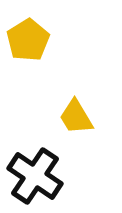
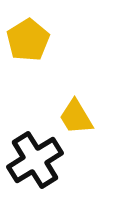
black cross: moved 16 px up; rotated 24 degrees clockwise
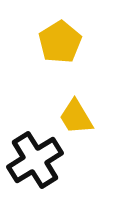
yellow pentagon: moved 32 px right, 2 px down
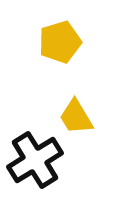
yellow pentagon: rotated 15 degrees clockwise
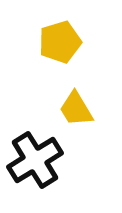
yellow trapezoid: moved 8 px up
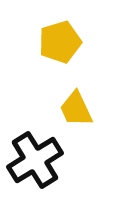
yellow trapezoid: rotated 6 degrees clockwise
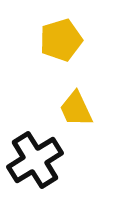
yellow pentagon: moved 1 px right, 2 px up
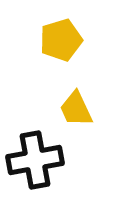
black cross: rotated 22 degrees clockwise
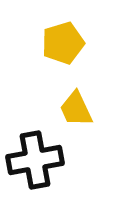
yellow pentagon: moved 2 px right, 3 px down
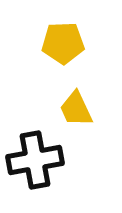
yellow pentagon: rotated 15 degrees clockwise
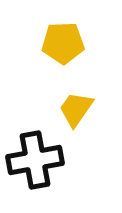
yellow trapezoid: rotated 60 degrees clockwise
